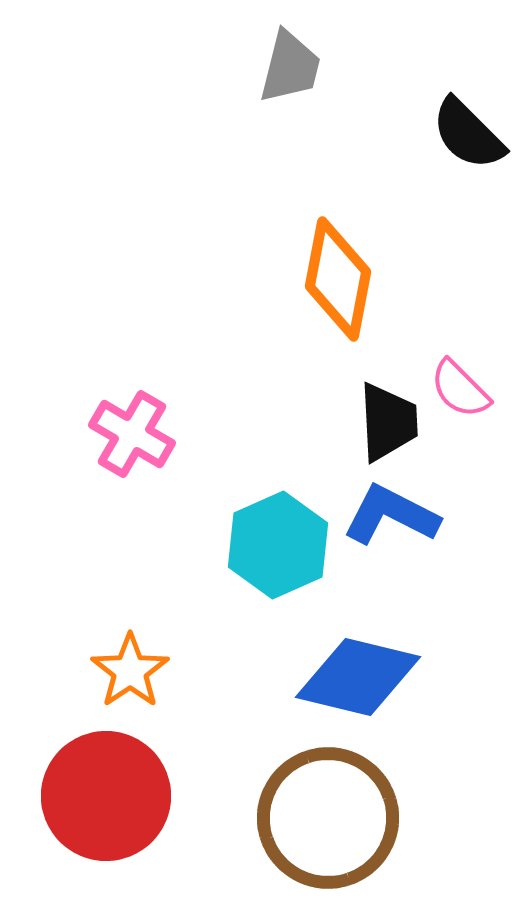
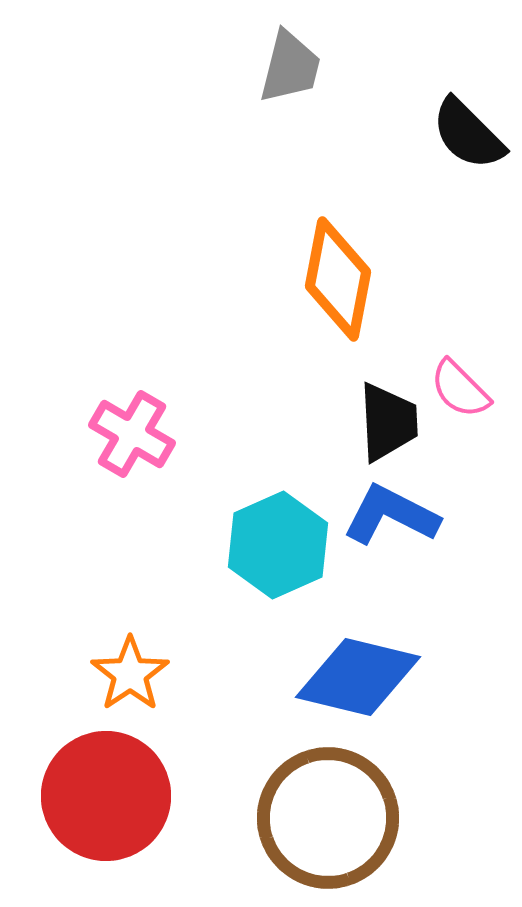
orange star: moved 3 px down
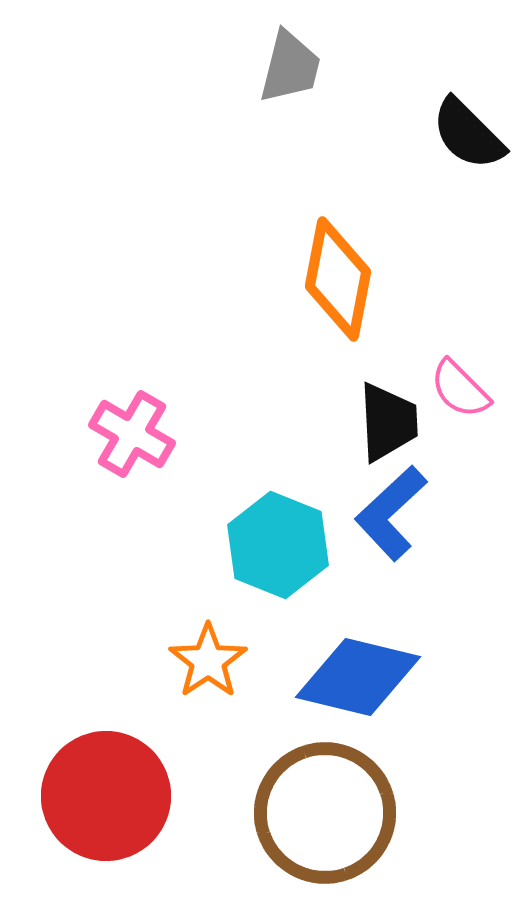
blue L-shape: moved 2 px up; rotated 70 degrees counterclockwise
cyan hexagon: rotated 14 degrees counterclockwise
orange star: moved 78 px right, 13 px up
brown circle: moved 3 px left, 5 px up
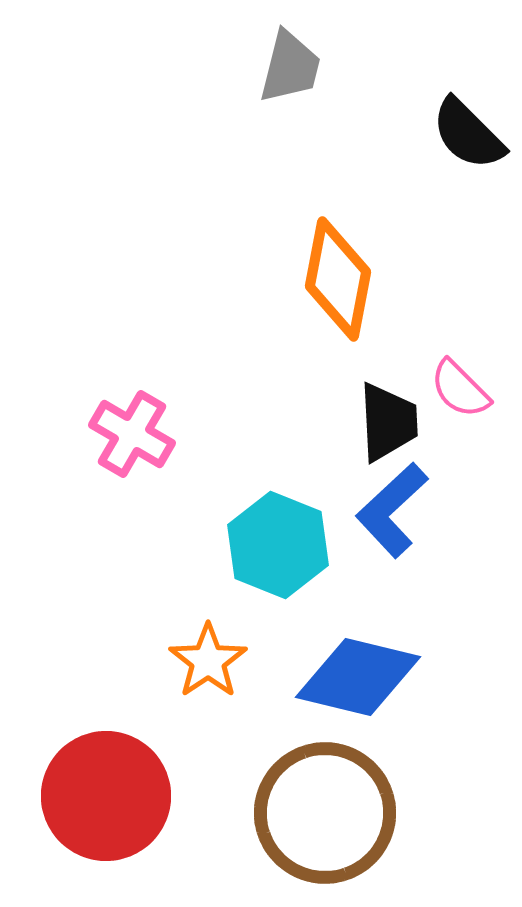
blue L-shape: moved 1 px right, 3 px up
